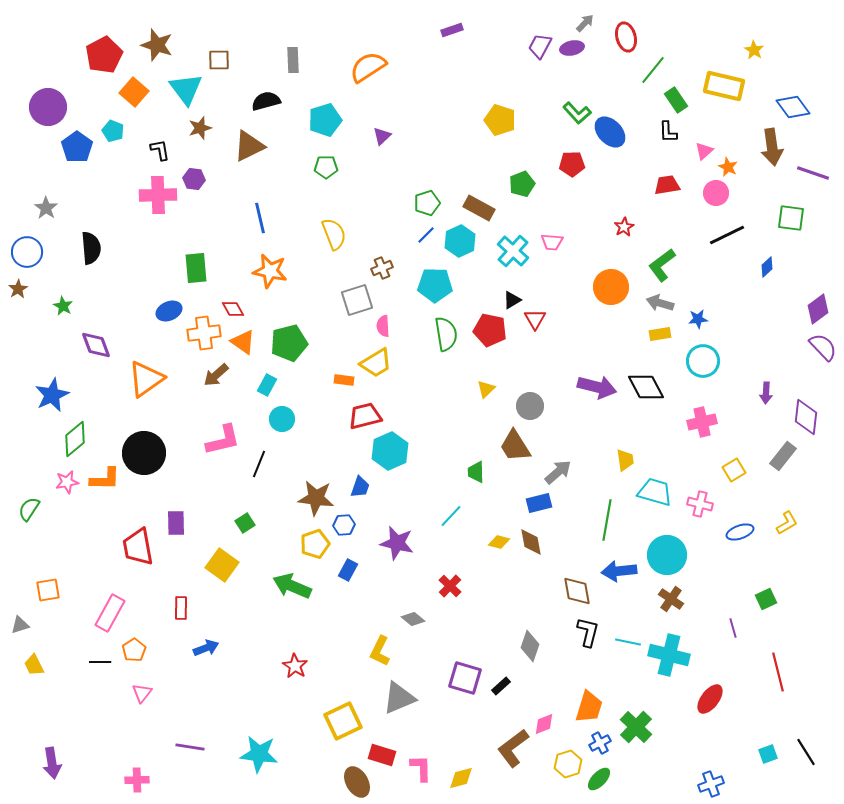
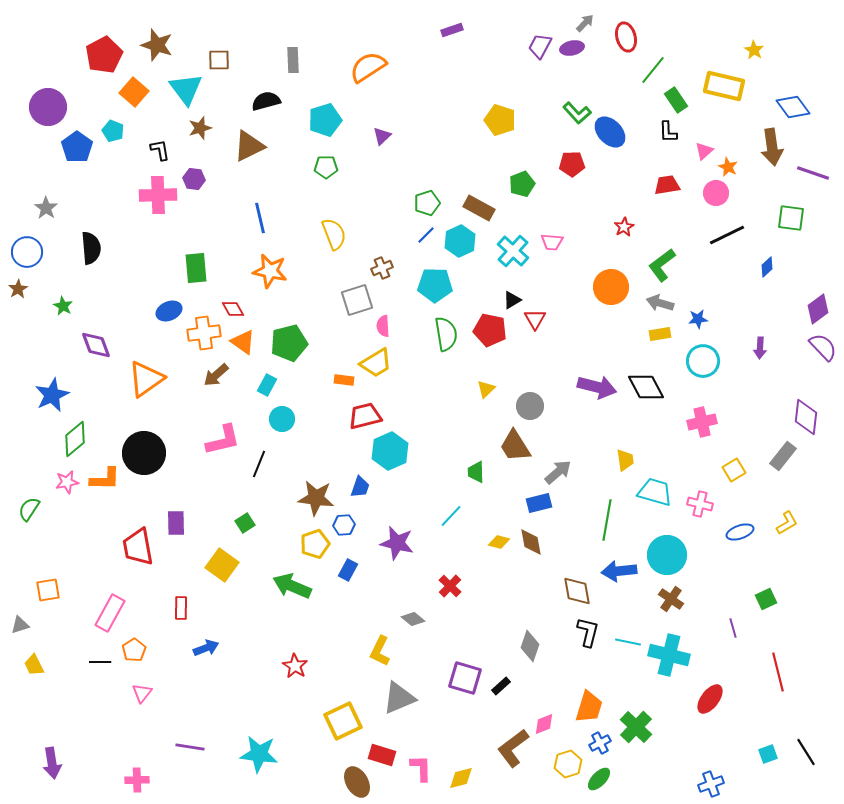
purple arrow at (766, 393): moved 6 px left, 45 px up
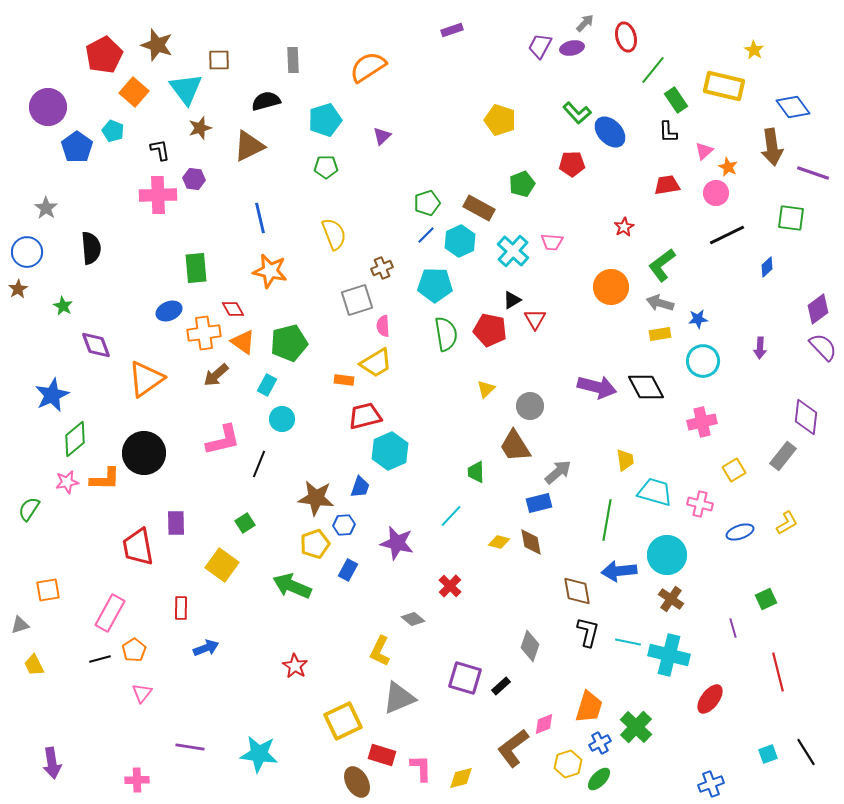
black line at (100, 662): moved 3 px up; rotated 15 degrees counterclockwise
